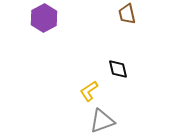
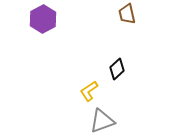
purple hexagon: moved 1 px left, 1 px down
black diamond: moved 1 px left; rotated 60 degrees clockwise
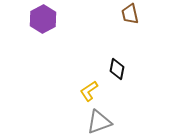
brown trapezoid: moved 3 px right
black diamond: rotated 35 degrees counterclockwise
gray triangle: moved 3 px left, 1 px down
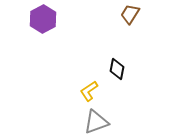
brown trapezoid: rotated 45 degrees clockwise
gray triangle: moved 3 px left
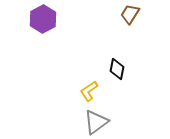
gray triangle: rotated 16 degrees counterclockwise
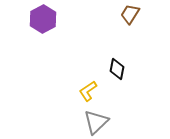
yellow L-shape: moved 1 px left
gray triangle: rotated 8 degrees counterclockwise
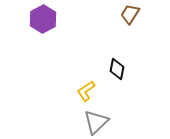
yellow L-shape: moved 2 px left
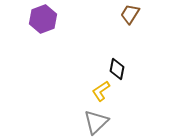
purple hexagon: rotated 8 degrees clockwise
yellow L-shape: moved 15 px right
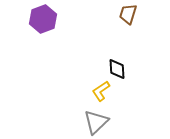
brown trapezoid: moved 2 px left; rotated 15 degrees counterclockwise
black diamond: rotated 15 degrees counterclockwise
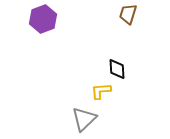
yellow L-shape: rotated 30 degrees clockwise
gray triangle: moved 12 px left, 3 px up
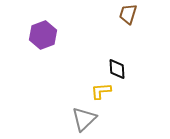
purple hexagon: moved 16 px down
